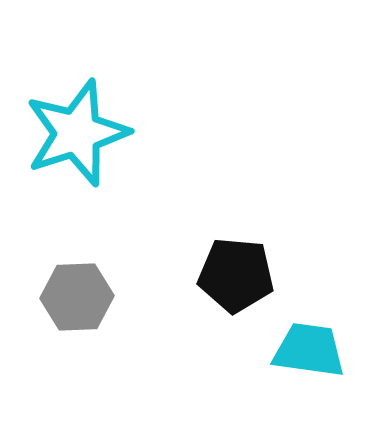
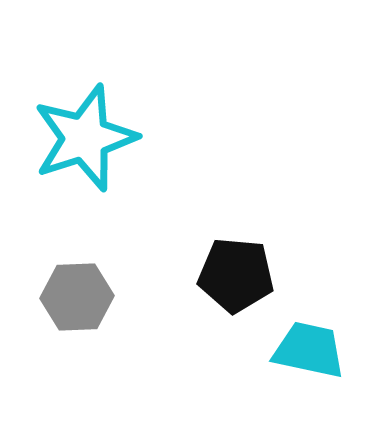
cyan star: moved 8 px right, 5 px down
cyan trapezoid: rotated 4 degrees clockwise
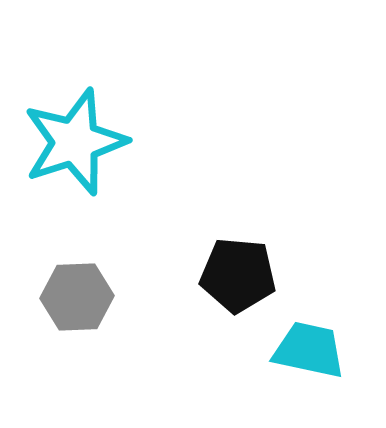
cyan star: moved 10 px left, 4 px down
black pentagon: moved 2 px right
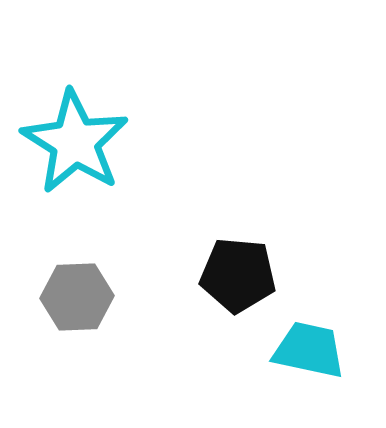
cyan star: rotated 22 degrees counterclockwise
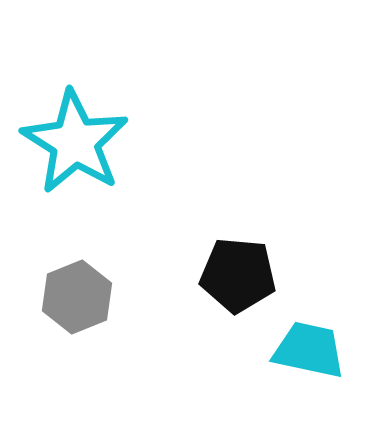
gray hexagon: rotated 20 degrees counterclockwise
